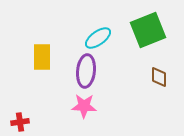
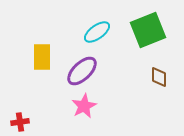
cyan ellipse: moved 1 px left, 6 px up
purple ellipse: moved 4 px left; rotated 40 degrees clockwise
pink star: rotated 30 degrees counterclockwise
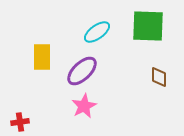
green square: moved 4 px up; rotated 24 degrees clockwise
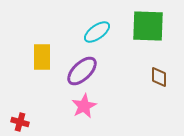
red cross: rotated 24 degrees clockwise
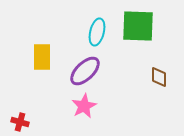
green square: moved 10 px left
cyan ellipse: rotated 40 degrees counterclockwise
purple ellipse: moved 3 px right
